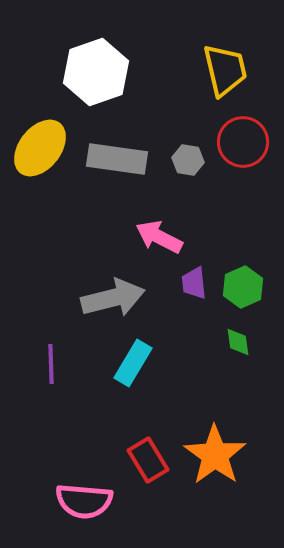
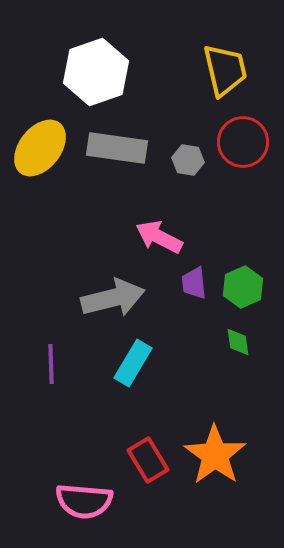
gray rectangle: moved 11 px up
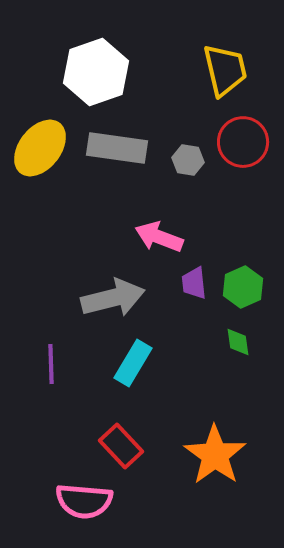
pink arrow: rotated 6 degrees counterclockwise
red rectangle: moved 27 px left, 14 px up; rotated 12 degrees counterclockwise
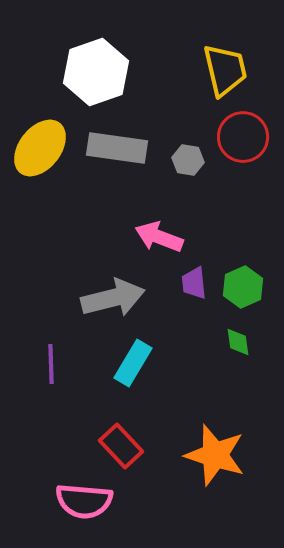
red circle: moved 5 px up
orange star: rotated 18 degrees counterclockwise
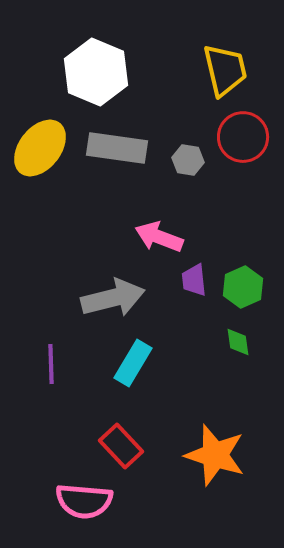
white hexagon: rotated 18 degrees counterclockwise
purple trapezoid: moved 3 px up
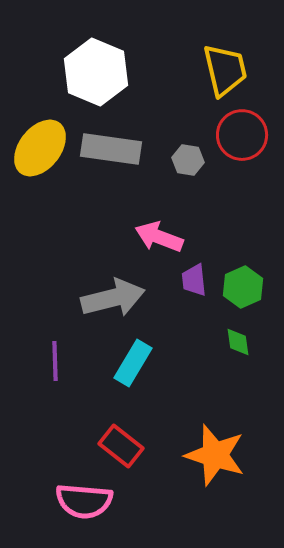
red circle: moved 1 px left, 2 px up
gray rectangle: moved 6 px left, 1 px down
purple line: moved 4 px right, 3 px up
red rectangle: rotated 9 degrees counterclockwise
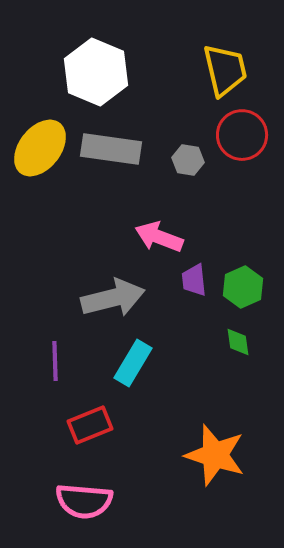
red rectangle: moved 31 px left, 21 px up; rotated 60 degrees counterclockwise
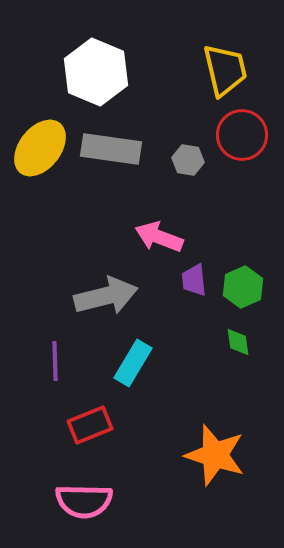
gray arrow: moved 7 px left, 2 px up
pink semicircle: rotated 4 degrees counterclockwise
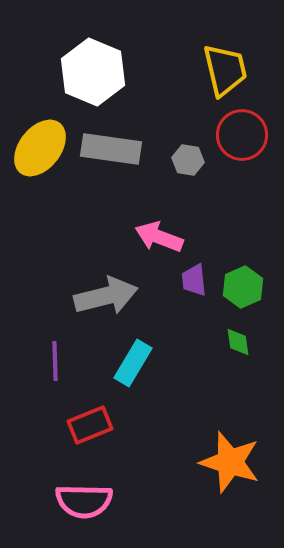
white hexagon: moved 3 px left
orange star: moved 15 px right, 7 px down
